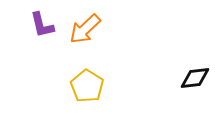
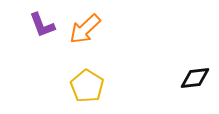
purple L-shape: rotated 8 degrees counterclockwise
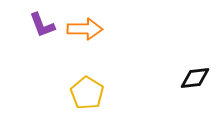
orange arrow: rotated 136 degrees counterclockwise
yellow pentagon: moved 7 px down
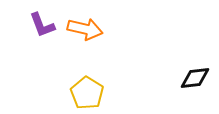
orange arrow: rotated 12 degrees clockwise
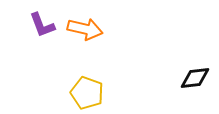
yellow pentagon: rotated 12 degrees counterclockwise
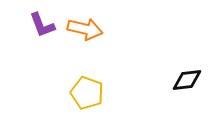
black diamond: moved 8 px left, 2 px down
